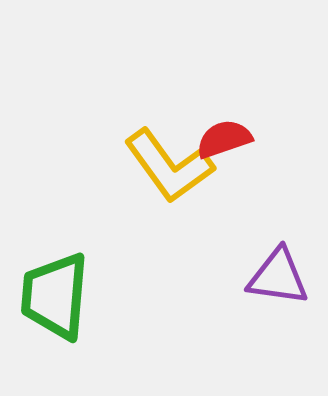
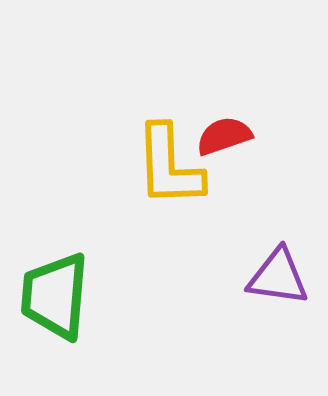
red semicircle: moved 3 px up
yellow L-shape: rotated 34 degrees clockwise
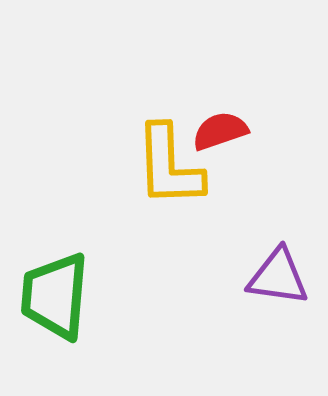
red semicircle: moved 4 px left, 5 px up
